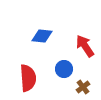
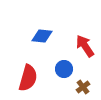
red semicircle: rotated 20 degrees clockwise
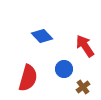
blue diamond: rotated 40 degrees clockwise
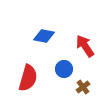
blue diamond: moved 2 px right; rotated 35 degrees counterclockwise
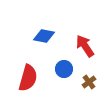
brown cross: moved 6 px right, 5 px up
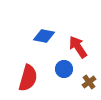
red arrow: moved 7 px left, 1 px down
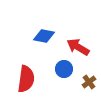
red arrow: rotated 25 degrees counterclockwise
red semicircle: moved 2 px left, 1 px down; rotated 8 degrees counterclockwise
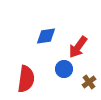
blue diamond: moved 2 px right; rotated 20 degrees counterclockwise
red arrow: rotated 85 degrees counterclockwise
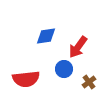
red semicircle: rotated 76 degrees clockwise
